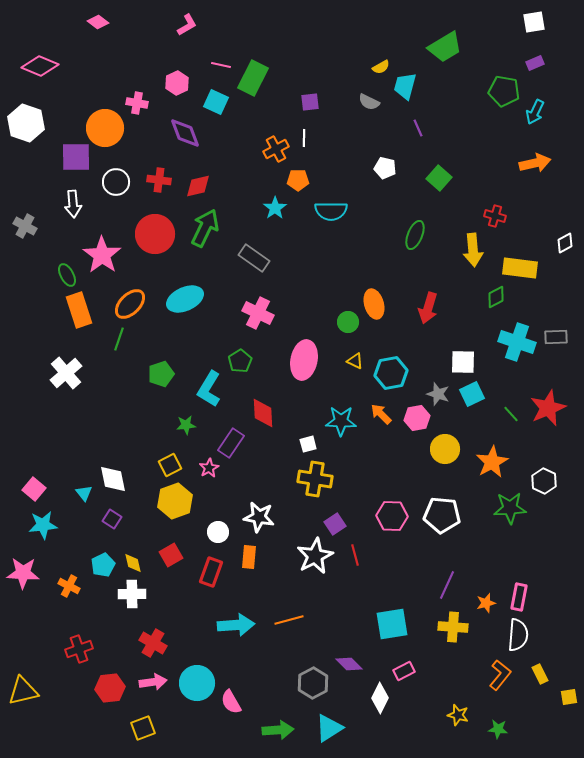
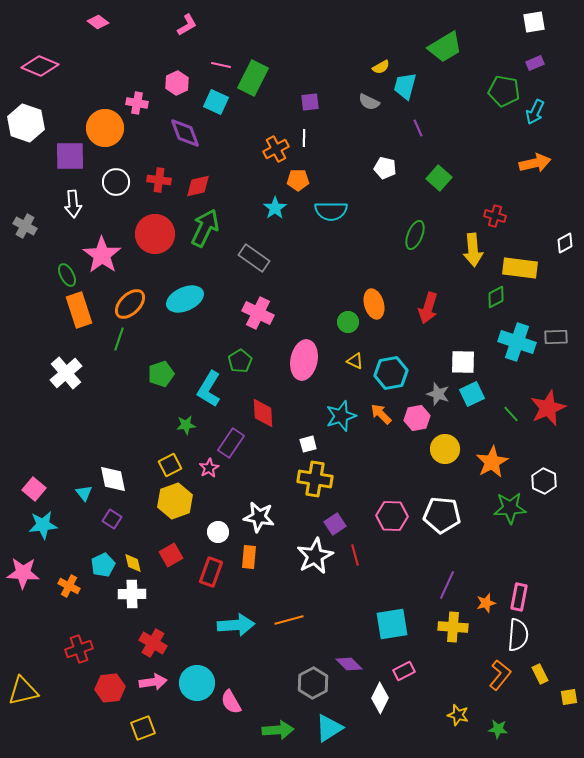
purple square at (76, 157): moved 6 px left, 1 px up
cyan star at (341, 421): moved 5 px up; rotated 20 degrees counterclockwise
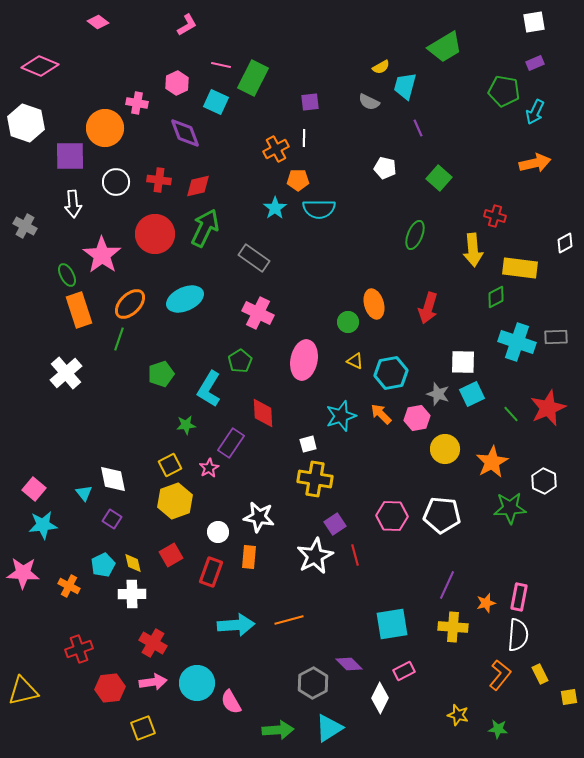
cyan semicircle at (331, 211): moved 12 px left, 2 px up
